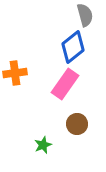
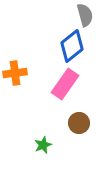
blue diamond: moved 1 px left, 1 px up
brown circle: moved 2 px right, 1 px up
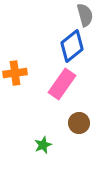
pink rectangle: moved 3 px left
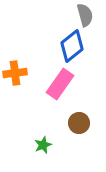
pink rectangle: moved 2 px left
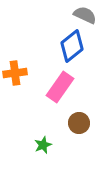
gray semicircle: rotated 50 degrees counterclockwise
pink rectangle: moved 3 px down
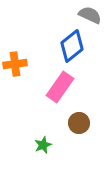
gray semicircle: moved 5 px right
orange cross: moved 9 px up
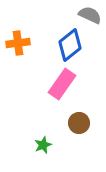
blue diamond: moved 2 px left, 1 px up
orange cross: moved 3 px right, 21 px up
pink rectangle: moved 2 px right, 3 px up
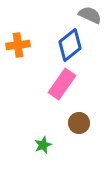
orange cross: moved 2 px down
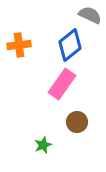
orange cross: moved 1 px right
brown circle: moved 2 px left, 1 px up
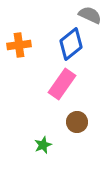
blue diamond: moved 1 px right, 1 px up
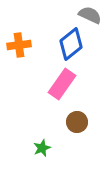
green star: moved 1 px left, 3 px down
